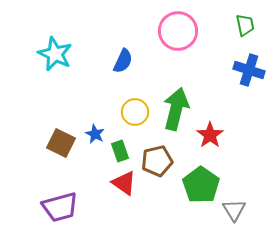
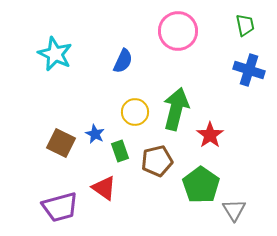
red triangle: moved 20 px left, 5 px down
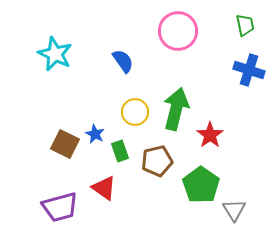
blue semicircle: rotated 60 degrees counterclockwise
brown square: moved 4 px right, 1 px down
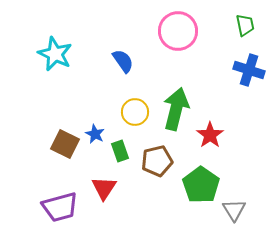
red triangle: rotated 28 degrees clockwise
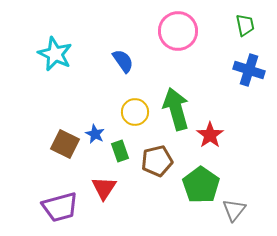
green arrow: rotated 30 degrees counterclockwise
gray triangle: rotated 10 degrees clockwise
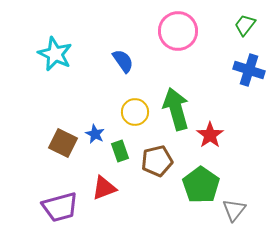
green trapezoid: rotated 130 degrees counterclockwise
brown square: moved 2 px left, 1 px up
red triangle: rotated 36 degrees clockwise
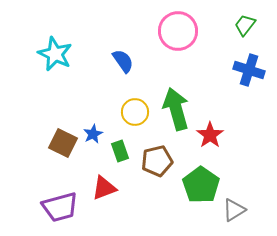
blue star: moved 2 px left; rotated 18 degrees clockwise
gray triangle: rotated 20 degrees clockwise
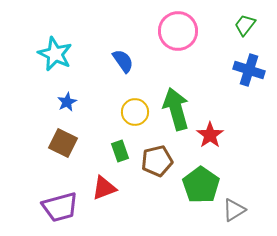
blue star: moved 26 px left, 32 px up
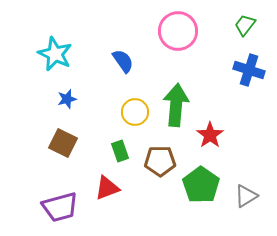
blue star: moved 3 px up; rotated 12 degrees clockwise
green arrow: moved 4 px up; rotated 21 degrees clockwise
brown pentagon: moved 3 px right; rotated 12 degrees clockwise
red triangle: moved 3 px right
gray triangle: moved 12 px right, 14 px up
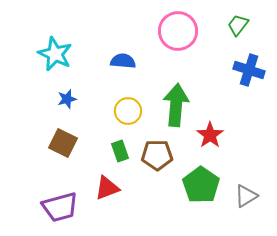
green trapezoid: moved 7 px left
blue semicircle: rotated 50 degrees counterclockwise
yellow circle: moved 7 px left, 1 px up
brown pentagon: moved 3 px left, 6 px up
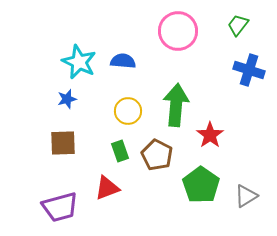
cyan star: moved 24 px right, 8 px down
brown square: rotated 28 degrees counterclockwise
brown pentagon: rotated 28 degrees clockwise
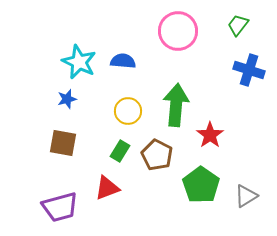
brown square: rotated 12 degrees clockwise
green rectangle: rotated 50 degrees clockwise
